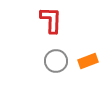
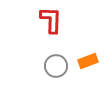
gray circle: moved 5 px down
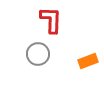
gray circle: moved 18 px left, 12 px up
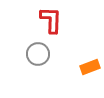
orange rectangle: moved 2 px right, 6 px down
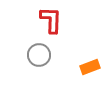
gray circle: moved 1 px right, 1 px down
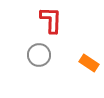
orange rectangle: moved 1 px left, 4 px up; rotated 54 degrees clockwise
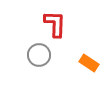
red L-shape: moved 4 px right, 4 px down
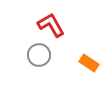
red L-shape: moved 4 px left, 1 px down; rotated 32 degrees counterclockwise
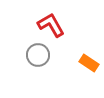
gray circle: moved 1 px left
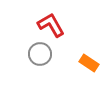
gray circle: moved 2 px right, 1 px up
